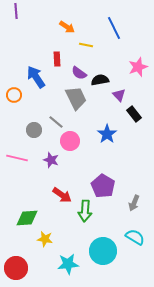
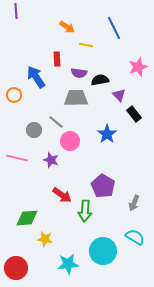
purple semicircle: rotated 28 degrees counterclockwise
gray trapezoid: rotated 65 degrees counterclockwise
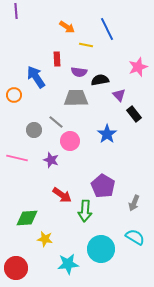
blue line: moved 7 px left, 1 px down
purple semicircle: moved 1 px up
cyan circle: moved 2 px left, 2 px up
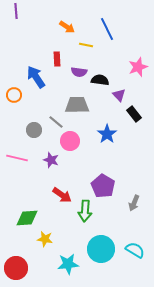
black semicircle: rotated 18 degrees clockwise
gray trapezoid: moved 1 px right, 7 px down
cyan semicircle: moved 13 px down
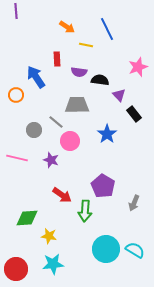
orange circle: moved 2 px right
yellow star: moved 4 px right, 3 px up
cyan circle: moved 5 px right
cyan star: moved 15 px left
red circle: moved 1 px down
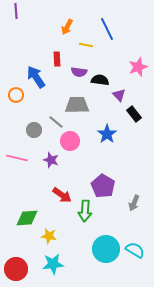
orange arrow: rotated 84 degrees clockwise
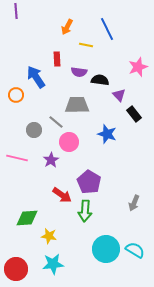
blue star: rotated 18 degrees counterclockwise
pink circle: moved 1 px left, 1 px down
purple star: rotated 21 degrees clockwise
purple pentagon: moved 14 px left, 4 px up
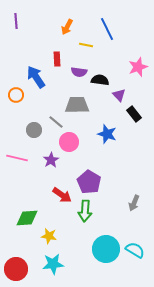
purple line: moved 10 px down
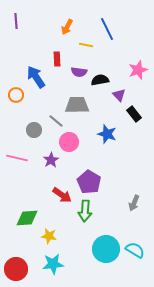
pink star: moved 3 px down
black semicircle: rotated 18 degrees counterclockwise
gray line: moved 1 px up
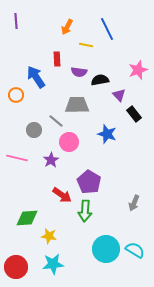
red circle: moved 2 px up
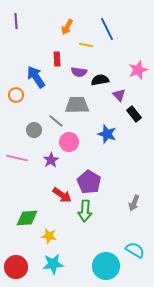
cyan circle: moved 17 px down
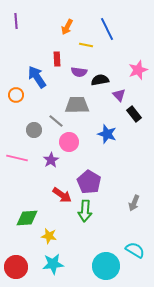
blue arrow: moved 1 px right
